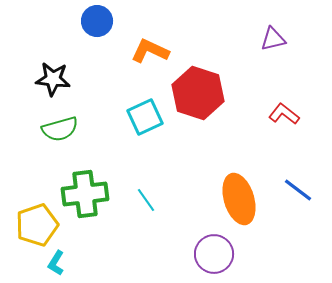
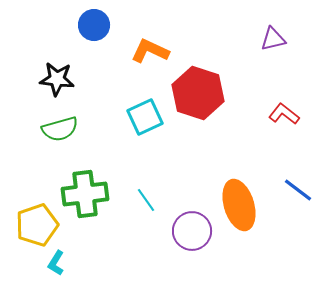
blue circle: moved 3 px left, 4 px down
black star: moved 4 px right
orange ellipse: moved 6 px down
purple circle: moved 22 px left, 23 px up
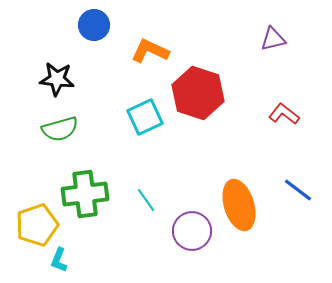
cyan L-shape: moved 3 px right, 3 px up; rotated 10 degrees counterclockwise
